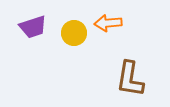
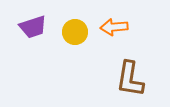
orange arrow: moved 6 px right, 4 px down
yellow circle: moved 1 px right, 1 px up
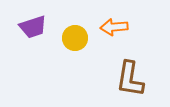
yellow circle: moved 6 px down
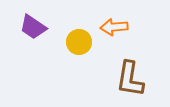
purple trapezoid: rotated 52 degrees clockwise
yellow circle: moved 4 px right, 4 px down
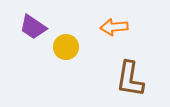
yellow circle: moved 13 px left, 5 px down
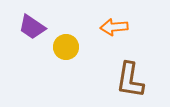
purple trapezoid: moved 1 px left
brown L-shape: moved 1 px down
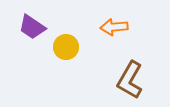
brown L-shape: rotated 21 degrees clockwise
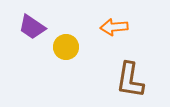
brown L-shape: rotated 21 degrees counterclockwise
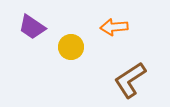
yellow circle: moved 5 px right
brown L-shape: rotated 48 degrees clockwise
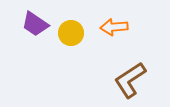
purple trapezoid: moved 3 px right, 3 px up
yellow circle: moved 14 px up
